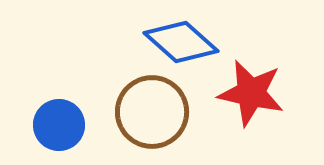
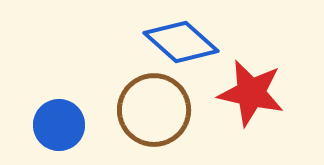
brown circle: moved 2 px right, 2 px up
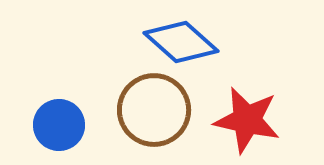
red star: moved 4 px left, 27 px down
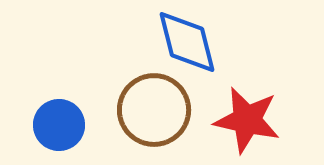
blue diamond: moved 6 px right; rotated 34 degrees clockwise
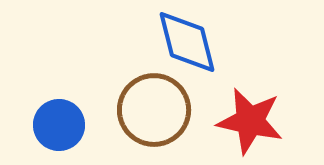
red star: moved 3 px right, 1 px down
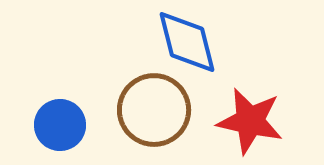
blue circle: moved 1 px right
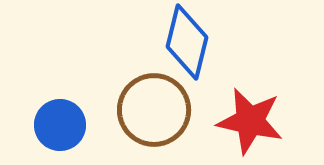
blue diamond: rotated 28 degrees clockwise
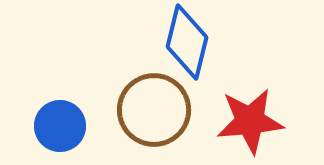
red star: rotated 18 degrees counterclockwise
blue circle: moved 1 px down
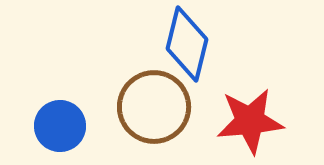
blue diamond: moved 2 px down
brown circle: moved 3 px up
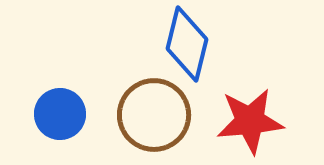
brown circle: moved 8 px down
blue circle: moved 12 px up
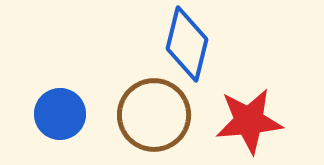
red star: moved 1 px left
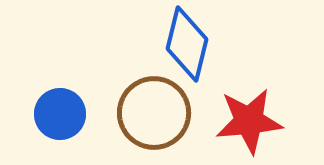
brown circle: moved 2 px up
